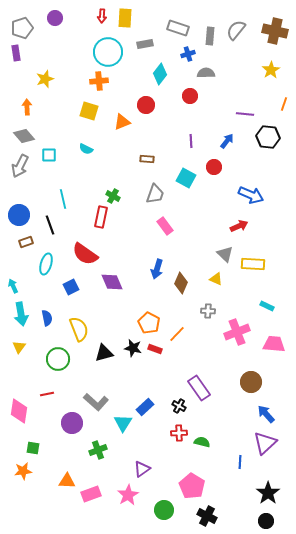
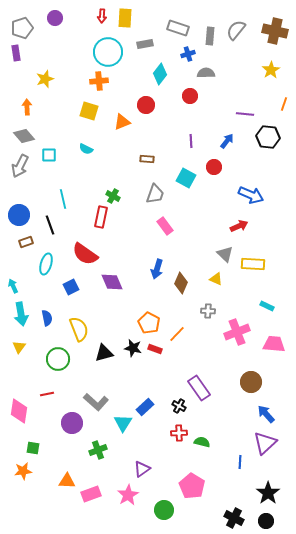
black cross at (207, 516): moved 27 px right, 2 px down
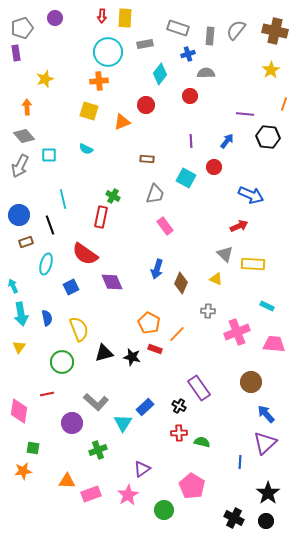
black star at (133, 348): moved 1 px left, 9 px down
green circle at (58, 359): moved 4 px right, 3 px down
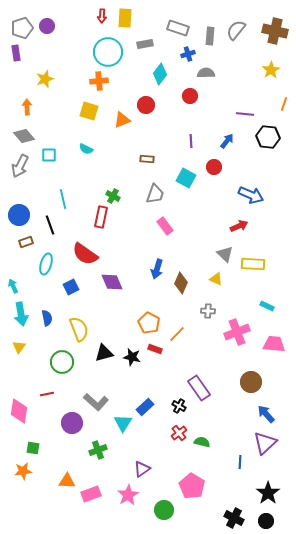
purple circle at (55, 18): moved 8 px left, 8 px down
orange triangle at (122, 122): moved 2 px up
red cross at (179, 433): rotated 35 degrees counterclockwise
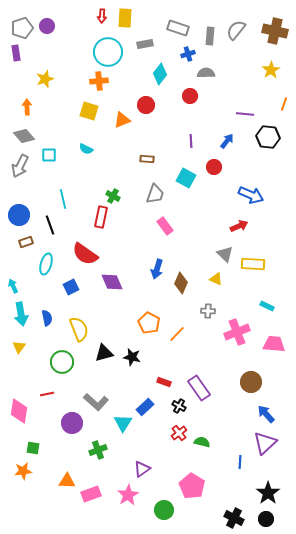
red rectangle at (155, 349): moved 9 px right, 33 px down
black circle at (266, 521): moved 2 px up
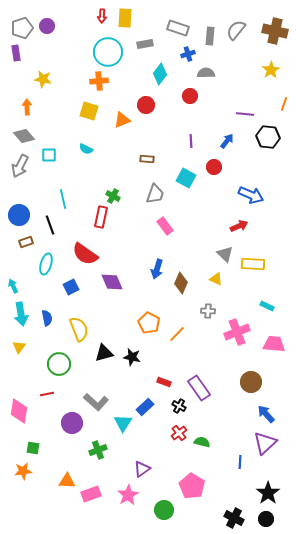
yellow star at (45, 79): moved 2 px left; rotated 30 degrees clockwise
green circle at (62, 362): moved 3 px left, 2 px down
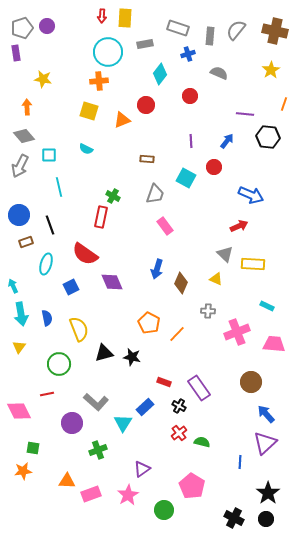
gray semicircle at (206, 73): moved 13 px right; rotated 24 degrees clockwise
cyan line at (63, 199): moved 4 px left, 12 px up
pink diamond at (19, 411): rotated 35 degrees counterclockwise
